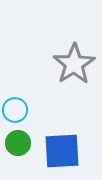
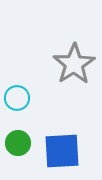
cyan circle: moved 2 px right, 12 px up
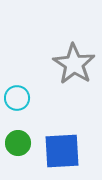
gray star: rotated 6 degrees counterclockwise
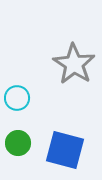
blue square: moved 3 px right, 1 px up; rotated 18 degrees clockwise
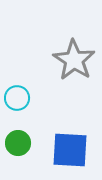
gray star: moved 4 px up
blue square: moved 5 px right; rotated 12 degrees counterclockwise
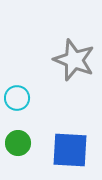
gray star: rotated 12 degrees counterclockwise
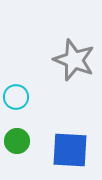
cyan circle: moved 1 px left, 1 px up
green circle: moved 1 px left, 2 px up
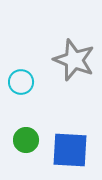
cyan circle: moved 5 px right, 15 px up
green circle: moved 9 px right, 1 px up
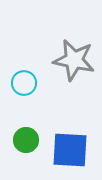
gray star: rotated 9 degrees counterclockwise
cyan circle: moved 3 px right, 1 px down
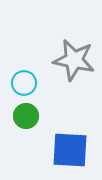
green circle: moved 24 px up
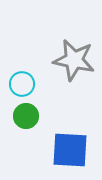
cyan circle: moved 2 px left, 1 px down
